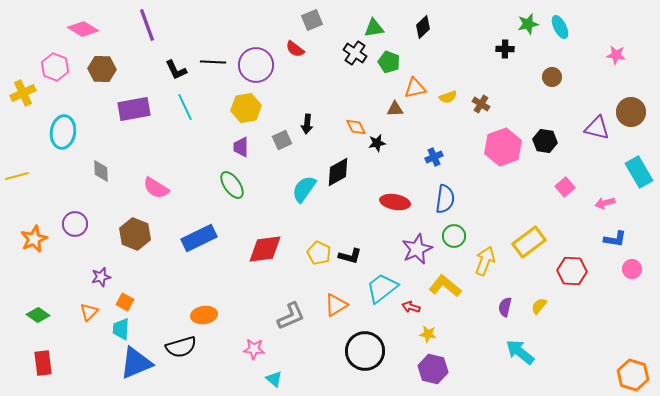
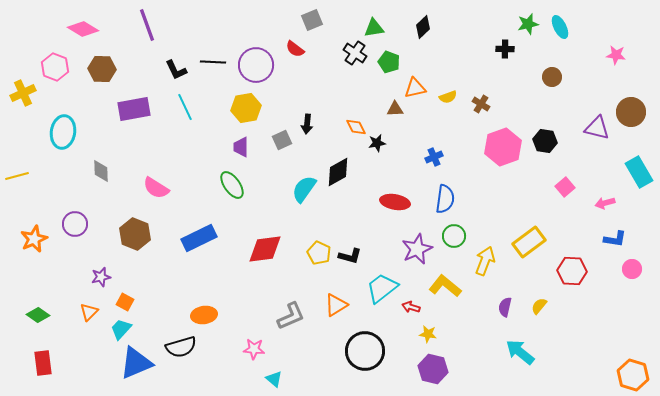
cyan trapezoid at (121, 329): rotated 40 degrees clockwise
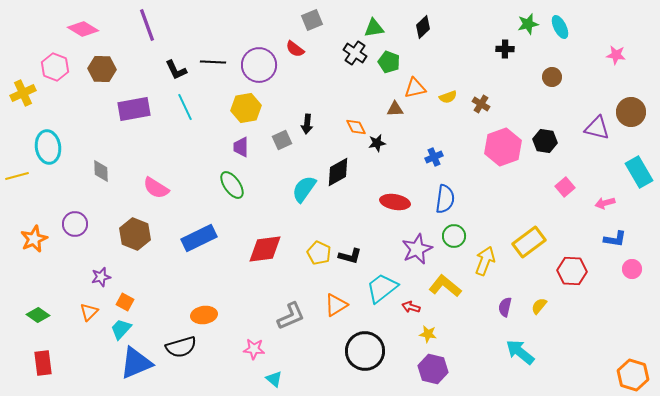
purple circle at (256, 65): moved 3 px right
cyan ellipse at (63, 132): moved 15 px left, 15 px down; rotated 16 degrees counterclockwise
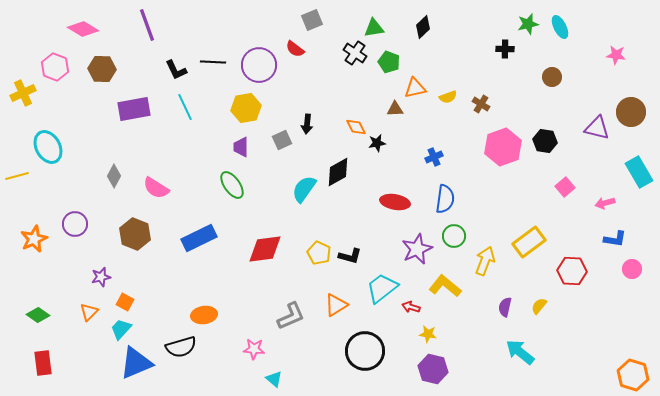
cyan ellipse at (48, 147): rotated 20 degrees counterclockwise
gray diamond at (101, 171): moved 13 px right, 5 px down; rotated 30 degrees clockwise
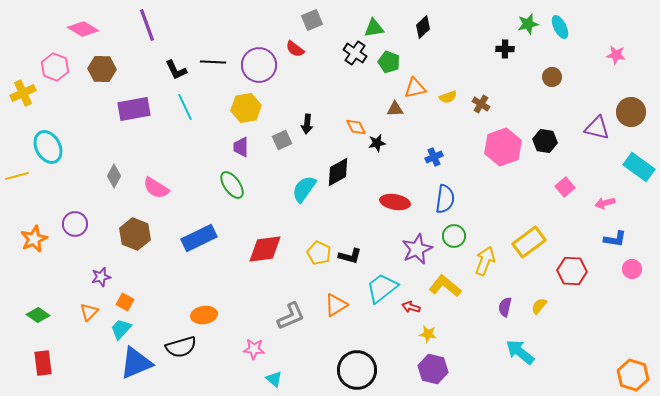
cyan rectangle at (639, 172): moved 5 px up; rotated 24 degrees counterclockwise
black circle at (365, 351): moved 8 px left, 19 px down
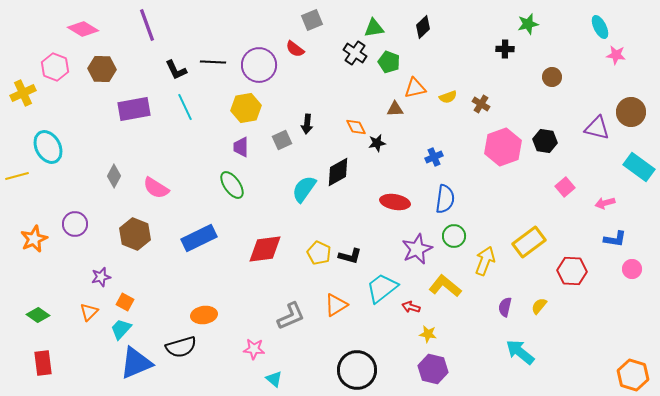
cyan ellipse at (560, 27): moved 40 px right
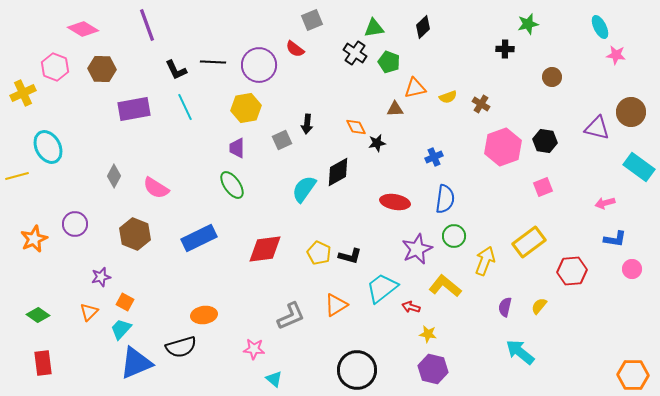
purple trapezoid at (241, 147): moved 4 px left, 1 px down
pink square at (565, 187): moved 22 px left; rotated 18 degrees clockwise
red hexagon at (572, 271): rotated 8 degrees counterclockwise
orange hexagon at (633, 375): rotated 16 degrees counterclockwise
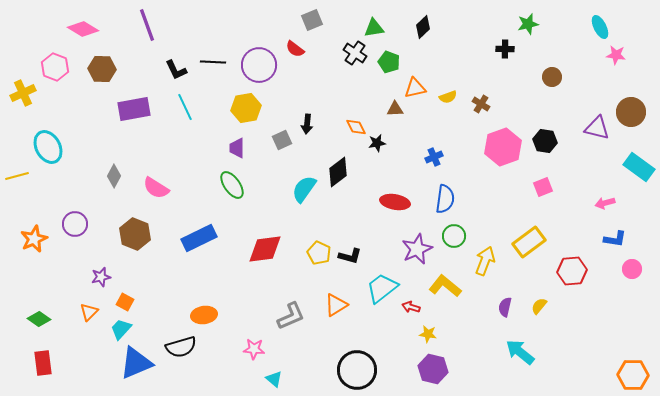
black diamond at (338, 172): rotated 8 degrees counterclockwise
green diamond at (38, 315): moved 1 px right, 4 px down
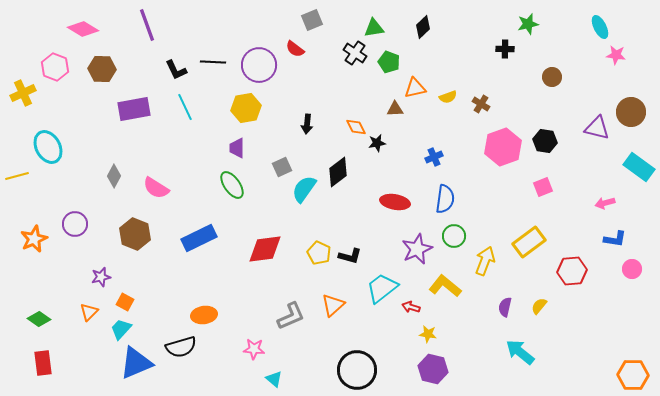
gray square at (282, 140): moved 27 px down
orange triangle at (336, 305): moved 3 px left; rotated 10 degrees counterclockwise
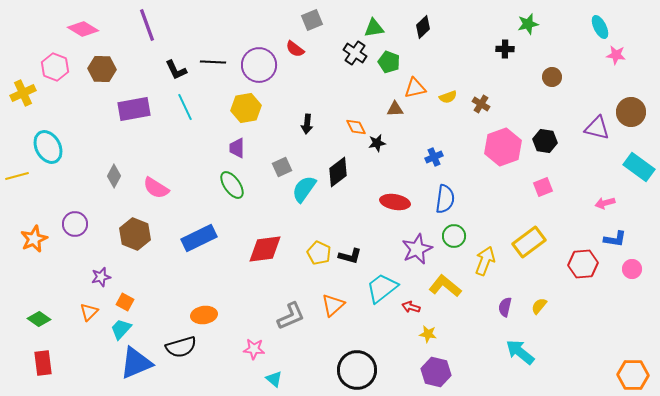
red hexagon at (572, 271): moved 11 px right, 7 px up
purple hexagon at (433, 369): moved 3 px right, 3 px down
